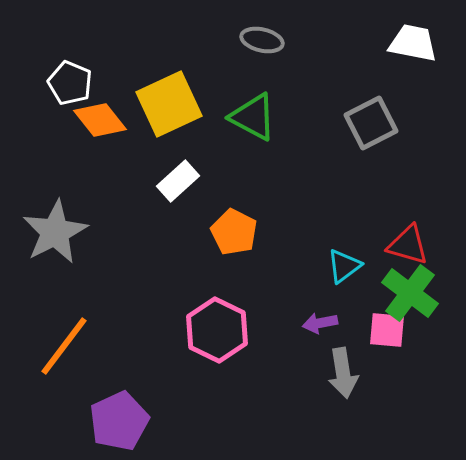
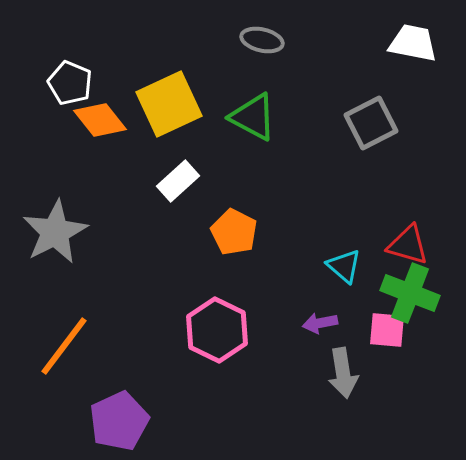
cyan triangle: rotated 42 degrees counterclockwise
green cross: rotated 16 degrees counterclockwise
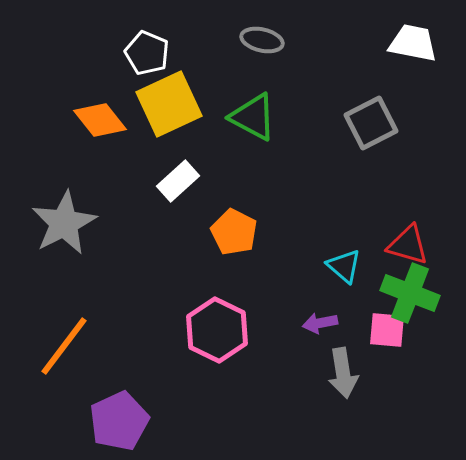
white pentagon: moved 77 px right, 30 px up
gray star: moved 9 px right, 9 px up
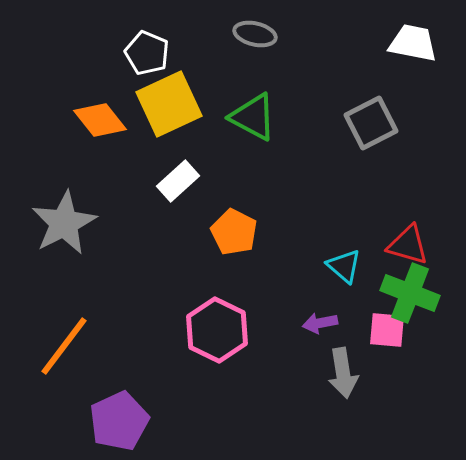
gray ellipse: moved 7 px left, 6 px up
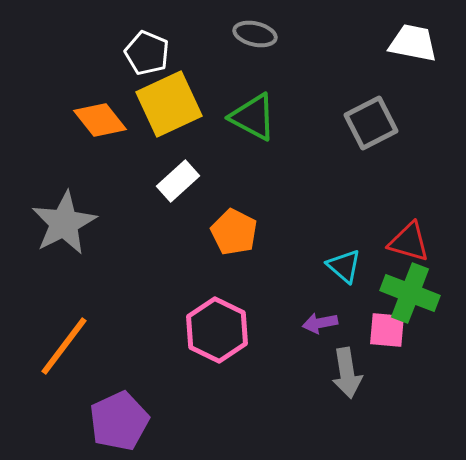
red triangle: moved 1 px right, 3 px up
gray arrow: moved 4 px right
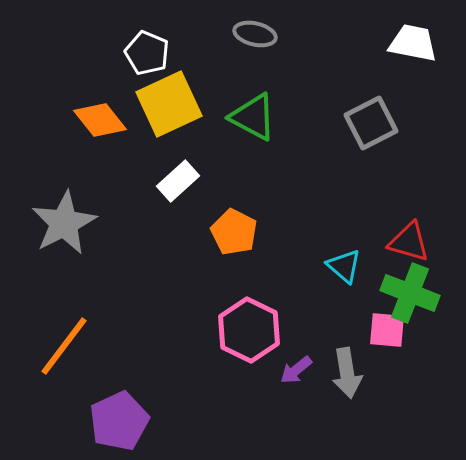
purple arrow: moved 24 px left, 47 px down; rotated 28 degrees counterclockwise
pink hexagon: moved 32 px right
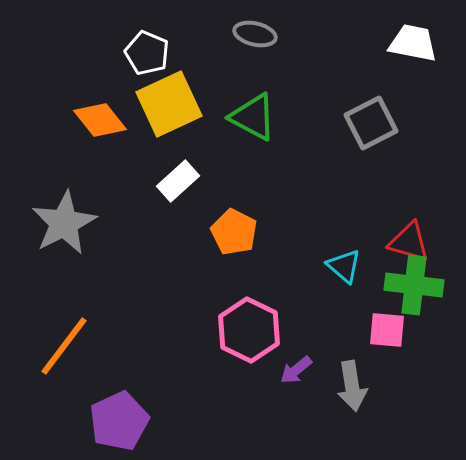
green cross: moved 4 px right, 8 px up; rotated 14 degrees counterclockwise
gray arrow: moved 5 px right, 13 px down
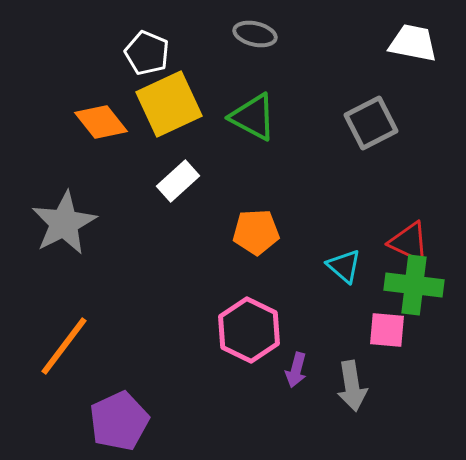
orange diamond: moved 1 px right, 2 px down
orange pentagon: moved 22 px right; rotated 30 degrees counterclockwise
red triangle: rotated 9 degrees clockwise
purple arrow: rotated 36 degrees counterclockwise
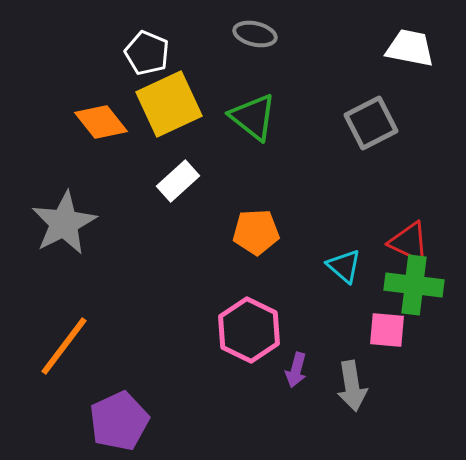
white trapezoid: moved 3 px left, 5 px down
green triangle: rotated 10 degrees clockwise
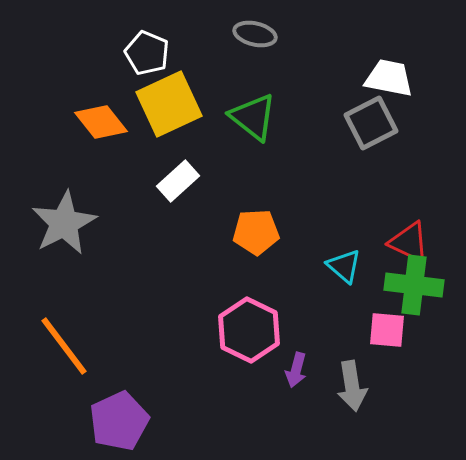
white trapezoid: moved 21 px left, 30 px down
orange line: rotated 74 degrees counterclockwise
